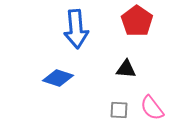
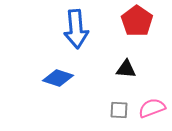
pink semicircle: rotated 108 degrees clockwise
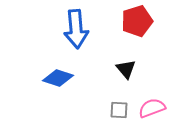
red pentagon: rotated 20 degrees clockwise
black triangle: rotated 45 degrees clockwise
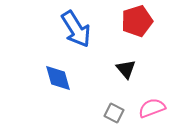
blue arrow: rotated 27 degrees counterclockwise
blue diamond: rotated 56 degrees clockwise
gray square: moved 5 px left, 3 px down; rotated 24 degrees clockwise
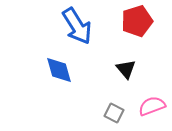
blue arrow: moved 1 px right, 3 px up
blue diamond: moved 1 px right, 8 px up
pink semicircle: moved 2 px up
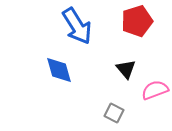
pink semicircle: moved 3 px right, 16 px up
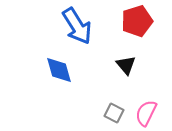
black triangle: moved 4 px up
pink semicircle: moved 9 px left, 23 px down; rotated 44 degrees counterclockwise
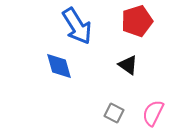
black triangle: moved 2 px right; rotated 15 degrees counterclockwise
blue diamond: moved 4 px up
pink semicircle: moved 7 px right
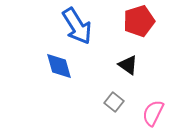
red pentagon: moved 2 px right
gray square: moved 11 px up; rotated 12 degrees clockwise
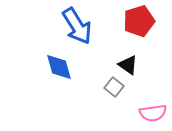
blue diamond: moved 1 px down
gray square: moved 15 px up
pink semicircle: rotated 124 degrees counterclockwise
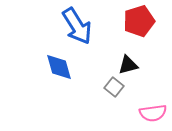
black triangle: rotated 50 degrees counterclockwise
